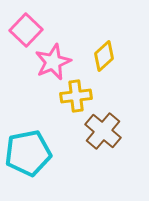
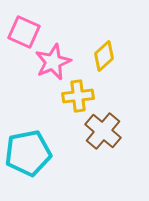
pink square: moved 2 px left, 2 px down; rotated 20 degrees counterclockwise
yellow cross: moved 2 px right
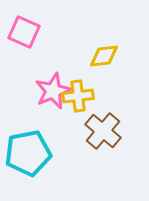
yellow diamond: rotated 36 degrees clockwise
pink star: moved 29 px down
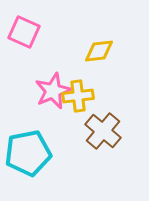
yellow diamond: moved 5 px left, 5 px up
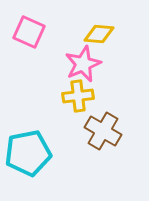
pink square: moved 5 px right
yellow diamond: moved 17 px up; rotated 12 degrees clockwise
pink star: moved 30 px right, 27 px up
brown cross: rotated 9 degrees counterclockwise
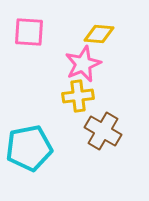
pink square: rotated 20 degrees counterclockwise
cyan pentagon: moved 1 px right, 5 px up
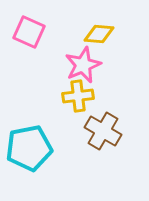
pink square: rotated 20 degrees clockwise
pink star: moved 1 px down
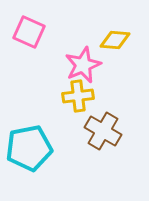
yellow diamond: moved 16 px right, 6 px down
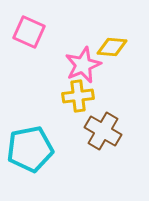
yellow diamond: moved 3 px left, 7 px down
cyan pentagon: moved 1 px right, 1 px down
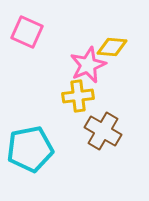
pink square: moved 2 px left
pink star: moved 5 px right
